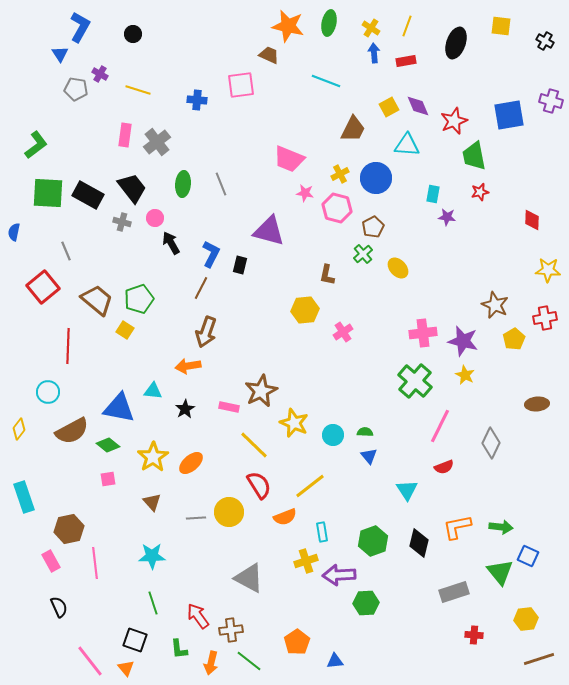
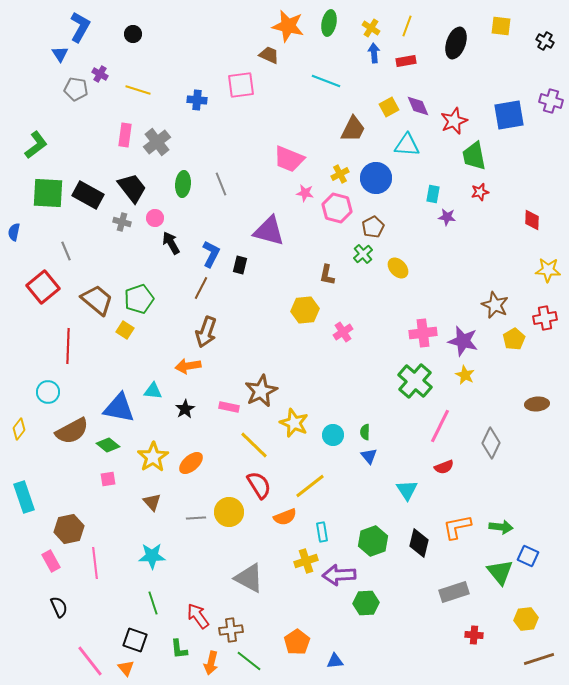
green semicircle at (365, 432): rotated 91 degrees counterclockwise
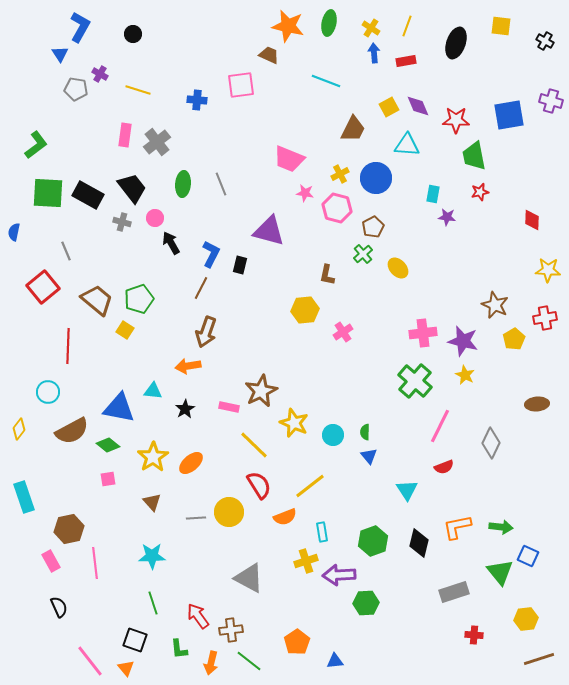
red star at (454, 121): moved 2 px right, 1 px up; rotated 24 degrees clockwise
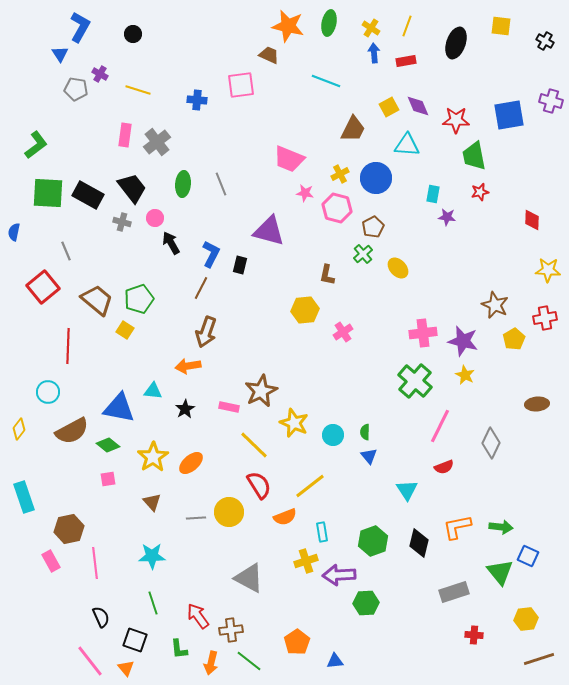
black semicircle at (59, 607): moved 42 px right, 10 px down
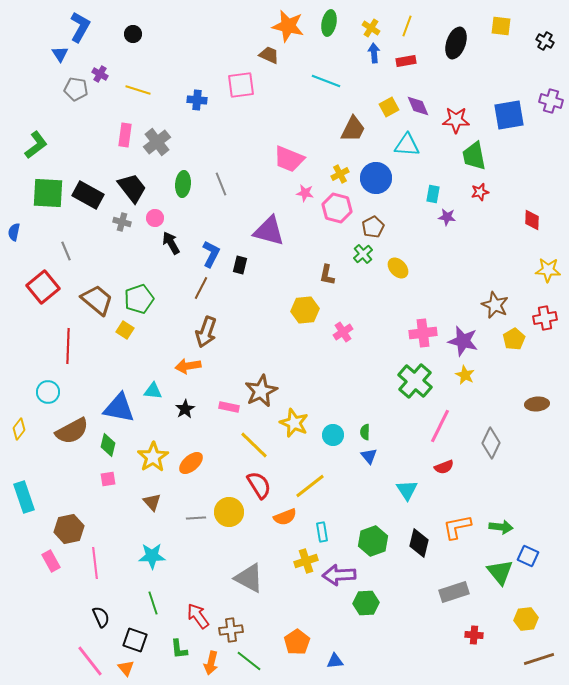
green diamond at (108, 445): rotated 65 degrees clockwise
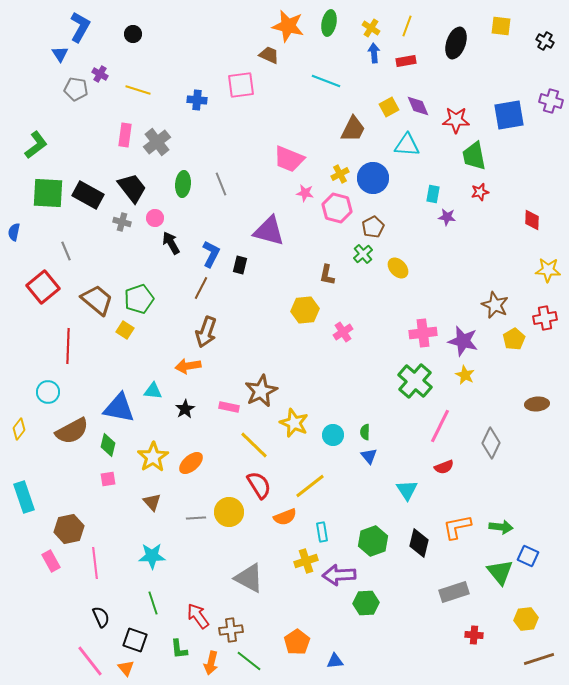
blue circle at (376, 178): moved 3 px left
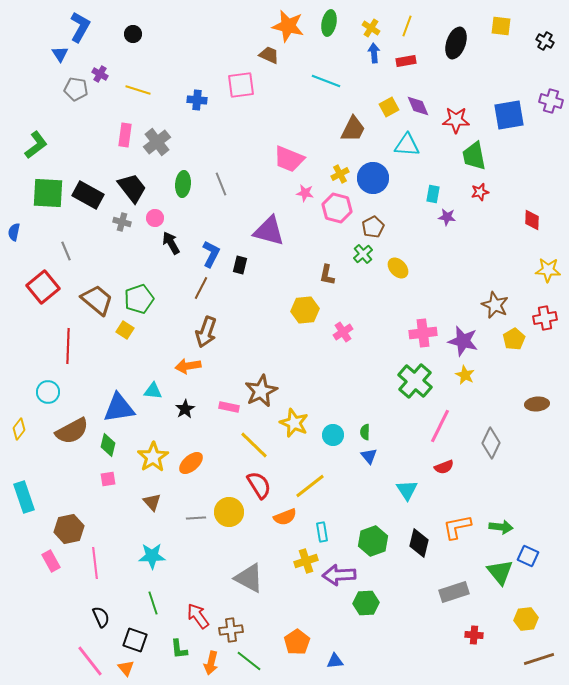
blue triangle at (119, 408): rotated 20 degrees counterclockwise
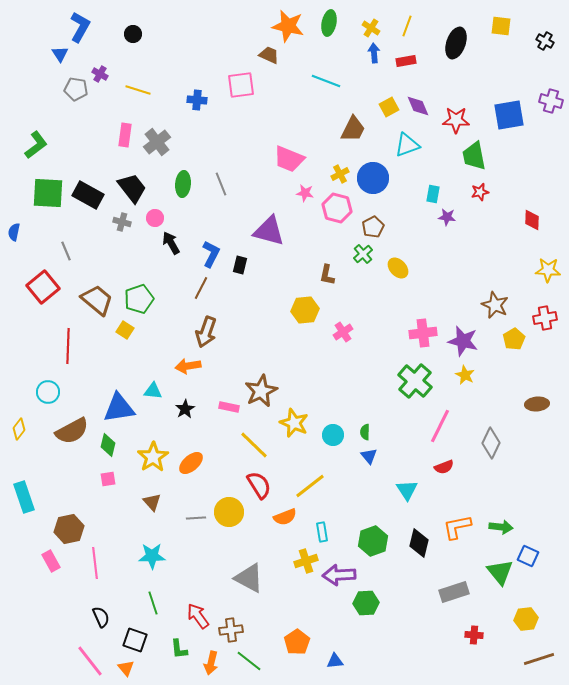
cyan triangle at (407, 145): rotated 24 degrees counterclockwise
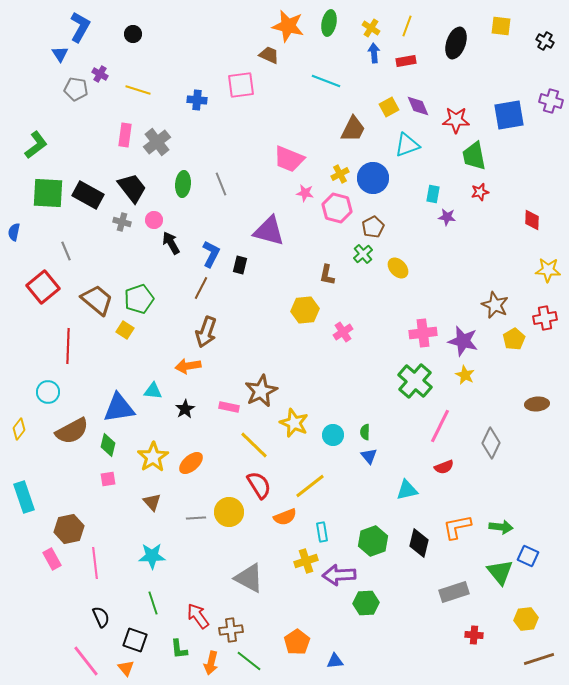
pink circle at (155, 218): moved 1 px left, 2 px down
cyan triangle at (407, 490): rotated 50 degrees clockwise
pink rectangle at (51, 561): moved 1 px right, 2 px up
pink line at (90, 661): moved 4 px left
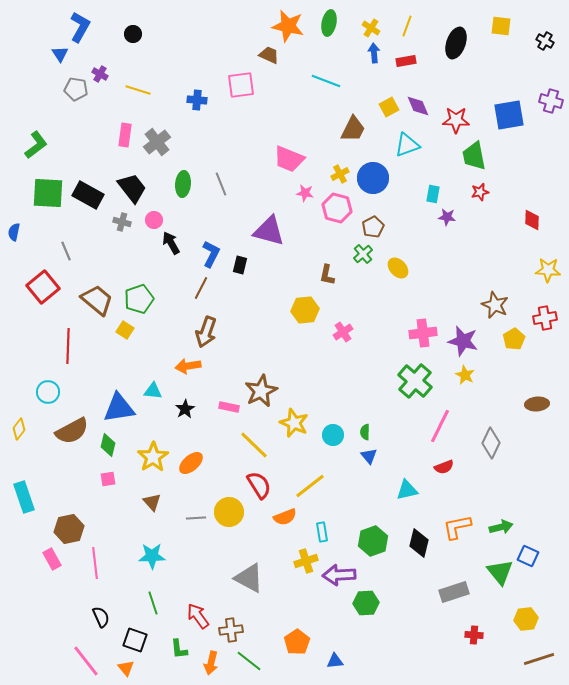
green arrow at (501, 527): rotated 20 degrees counterclockwise
